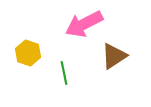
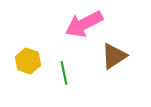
yellow hexagon: moved 8 px down
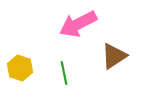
pink arrow: moved 6 px left
yellow hexagon: moved 8 px left, 7 px down
